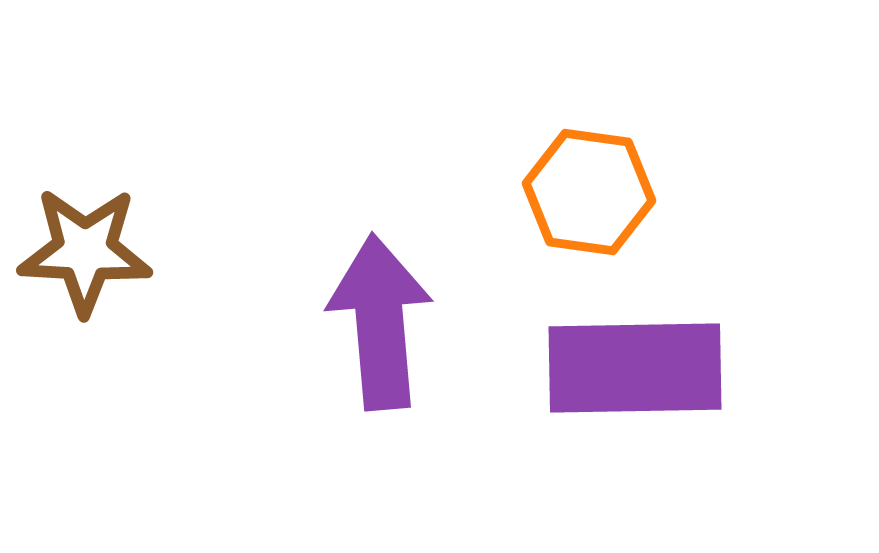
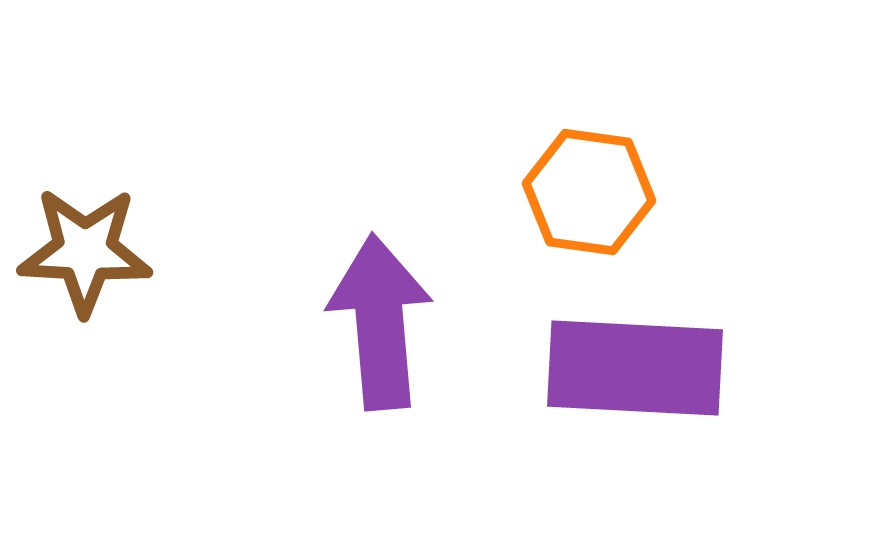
purple rectangle: rotated 4 degrees clockwise
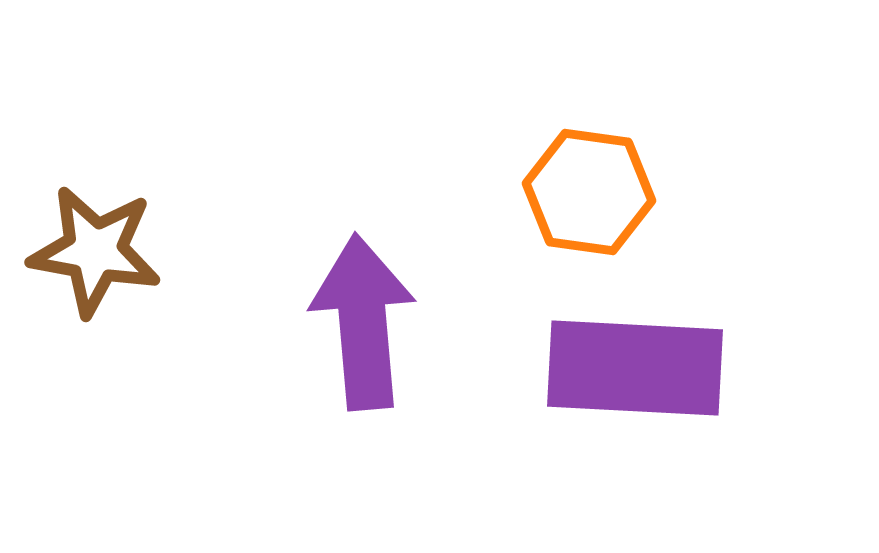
brown star: moved 10 px right; rotated 7 degrees clockwise
purple arrow: moved 17 px left
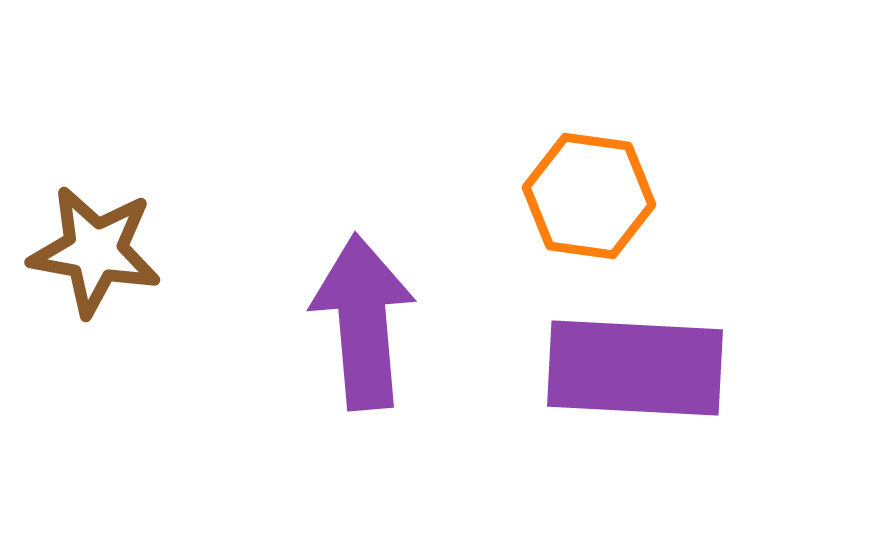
orange hexagon: moved 4 px down
